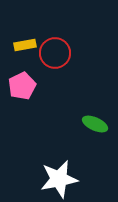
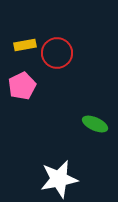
red circle: moved 2 px right
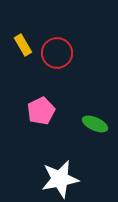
yellow rectangle: moved 2 px left; rotated 70 degrees clockwise
pink pentagon: moved 19 px right, 25 px down
white star: moved 1 px right
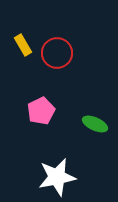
white star: moved 3 px left, 2 px up
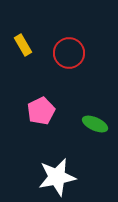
red circle: moved 12 px right
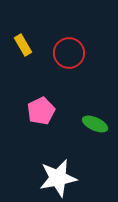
white star: moved 1 px right, 1 px down
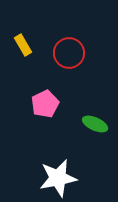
pink pentagon: moved 4 px right, 7 px up
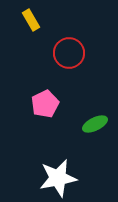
yellow rectangle: moved 8 px right, 25 px up
green ellipse: rotated 50 degrees counterclockwise
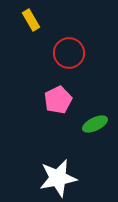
pink pentagon: moved 13 px right, 4 px up
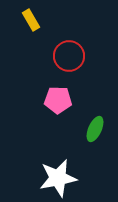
red circle: moved 3 px down
pink pentagon: rotated 28 degrees clockwise
green ellipse: moved 5 px down; rotated 40 degrees counterclockwise
